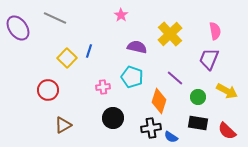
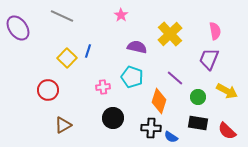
gray line: moved 7 px right, 2 px up
blue line: moved 1 px left
black cross: rotated 12 degrees clockwise
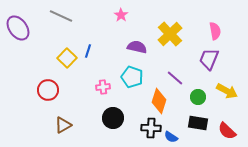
gray line: moved 1 px left
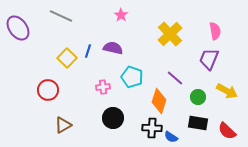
purple semicircle: moved 24 px left, 1 px down
black cross: moved 1 px right
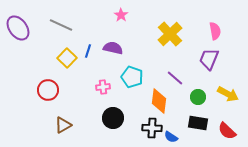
gray line: moved 9 px down
yellow arrow: moved 1 px right, 3 px down
orange diamond: rotated 10 degrees counterclockwise
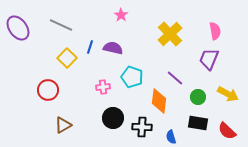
blue line: moved 2 px right, 4 px up
black cross: moved 10 px left, 1 px up
blue semicircle: rotated 40 degrees clockwise
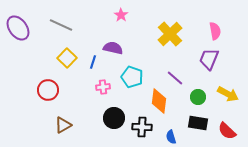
blue line: moved 3 px right, 15 px down
black circle: moved 1 px right
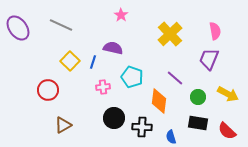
yellow square: moved 3 px right, 3 px down
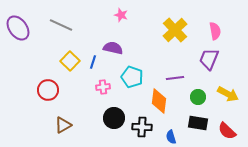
pink star: rotated 16 degrees counterclockwise
yellow cross: moved 5 px right, 4 px up
purple line: rotated 48 degrees counterclockwise
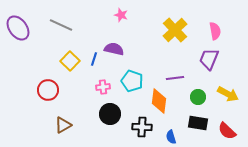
purple semicircle: moved 1 px right, 1 px down
blue line: moved 1 px right, 3 px up
cyan pentagon: moved 4 px down
black circle: moved 4 px left, 4 px up
